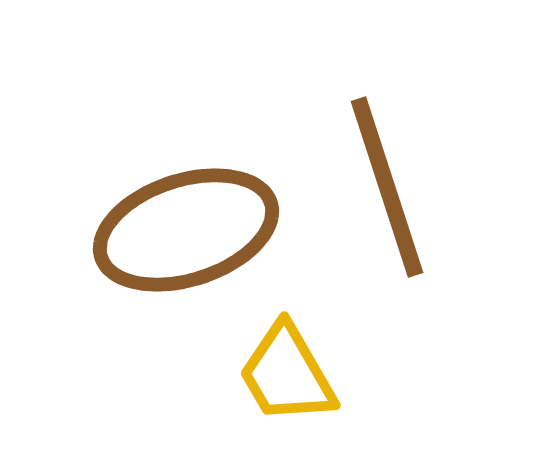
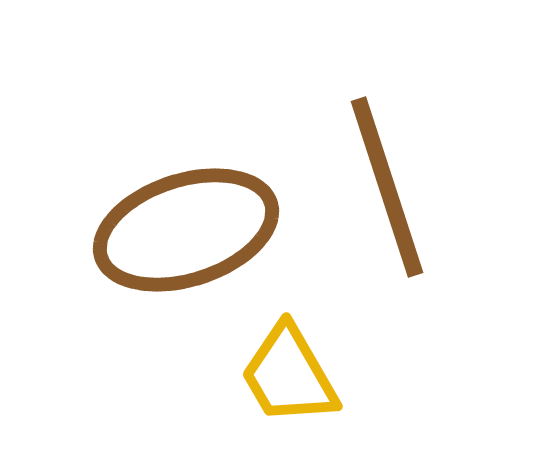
yellow trapezoid: moved 2 px right, 1 px down
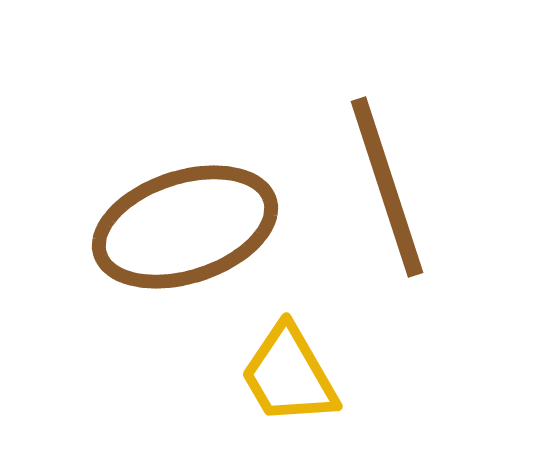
brown ellipse: moved 1 px left, 3 px up
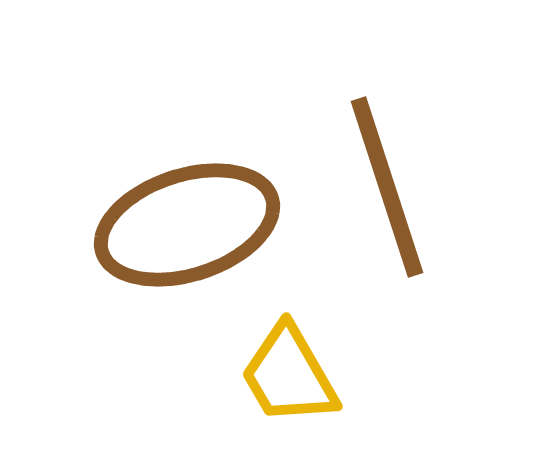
brown ellipse: moved 2 px right, 2 px up
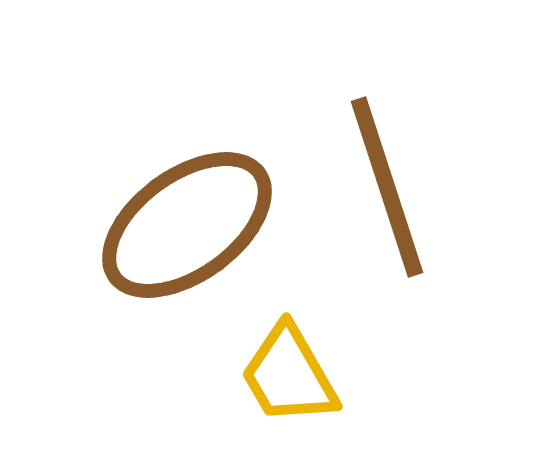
brown ellipse: rotated 18 degrees counterclockwise
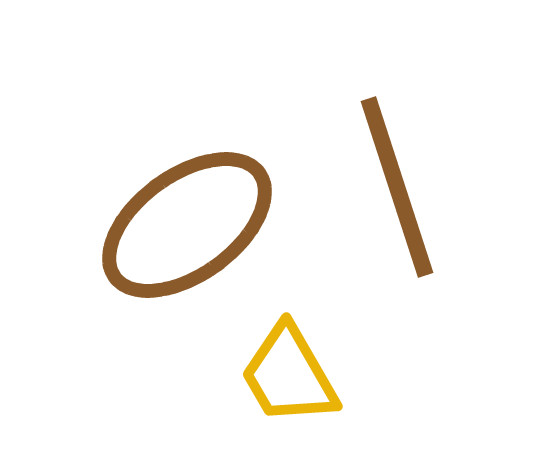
brown line: moved 10 px right
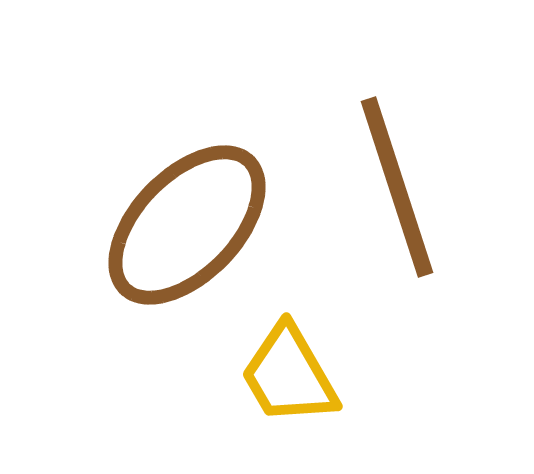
brown ellipse: rotated 10 degrees counterclockwise
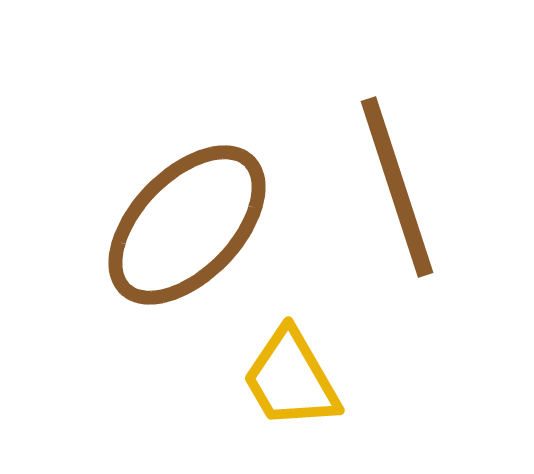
yellow trapezoid: moved 2 px right, 4 px down
